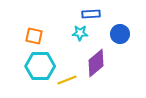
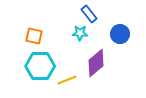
blue rectangle: moved 2 px left; rotated 54 degrees clockwise
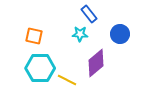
cyan star: moved 1 px down
cyan hexagon: moved 2 px down
yellow line: rotated 48 degrees clockwise
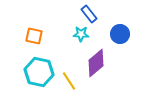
cyan star: moved 1 px right
cyan hexagon: moved 1 px left, 4 px down; rotated 12 degrees clockwise
yellow line: moved 2 px right, 1 px down; rotated 30 degrees clockwise
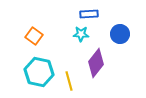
blue rectangle: rotated 54 degrees counterclockwise
orange square: rotated 24 degrees clockwise
purple diamond: rotated 12 degrees counterclockwise
yellow line: rotated 18 degrees clockwise
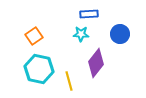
orange square: rotated 18 degrees clockwise
cyan hexagon: moved 3 px up
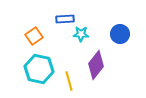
blue rectangle: moved 24 px left, 5 px down
purple diamond: moved 2 px down
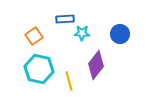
cyan star: moved 1 px right, 1 px up
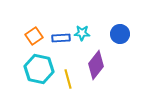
blue rectangle: moved 4 px left, 19 px down
yellow line: moved 1 px left, 2 px up
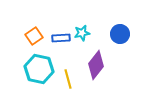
cyan star: rotated 14 degrees counterclockwise
